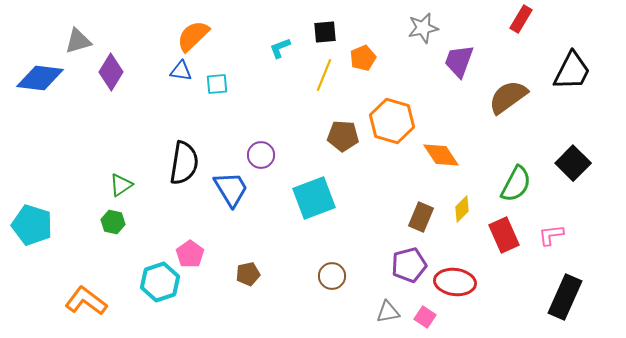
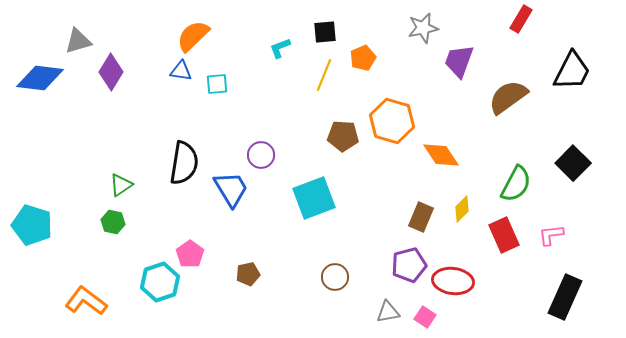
brown circle at (332, 276): moved 3 px right, 1 px down
red ellipse at (455, 282): moved 2 px left, 1 px up
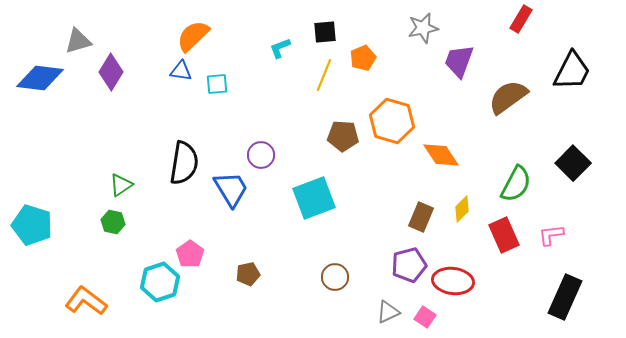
gray triangle at (388, 312): rotated 15 degrees counterclockwise
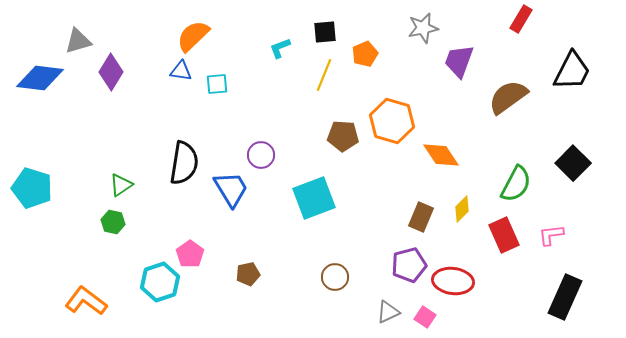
orange pentagon at (363, 58): moved 2 px right, 4 px up
cyan pentagon at (32, 225): moved 37 px up
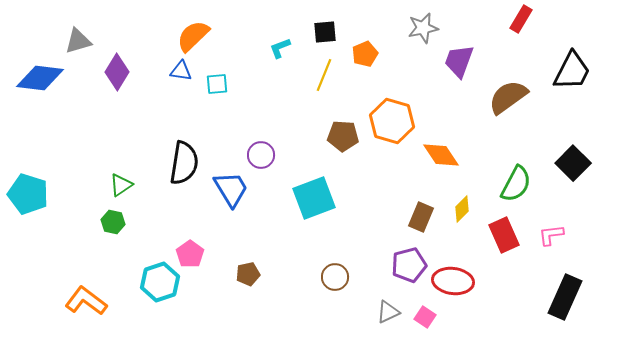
purple diamond at (111, 72): moved 6 px right
cyan pentagon at (32, 188): moved 4 px left, 6 px down
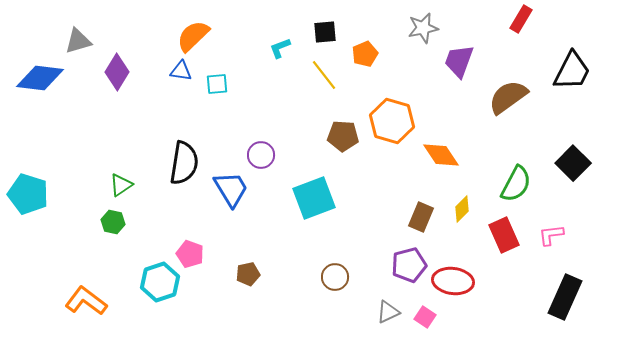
yellow line at (324, 75): rotated 60 degrees counterclockwise
pink pentagon at (190, 254): rotated 16 degrees counterclockwise
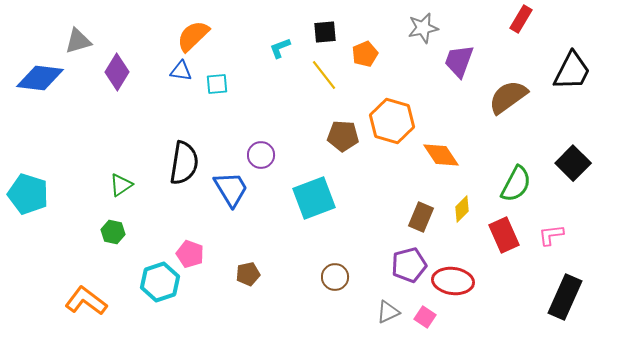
green hexagon at (113, 222): moved 10 px down
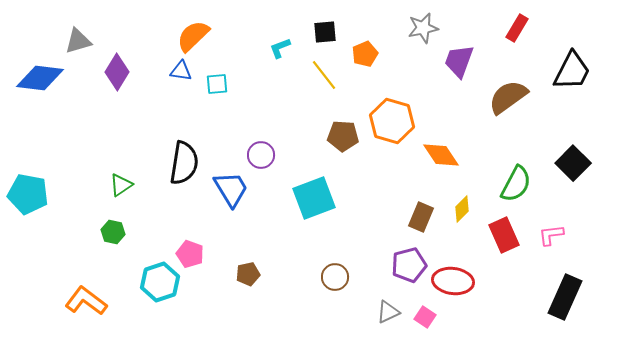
red rectangle at (521, 19): moved 4 px left, 9 px down
cyan pentagon at (28, 194): rotated 6 degrees counterclockwise
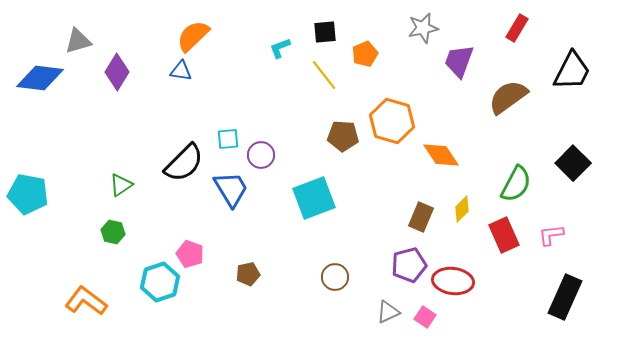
cyan square at (217, 84): moved 11 px right, 55 px down
black semicircle at (184, 163): rotated 36 degrees clockwise
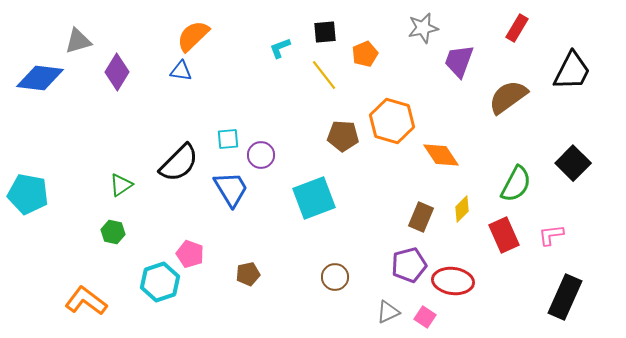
black semicircle at (184, 163): moved 5 px left
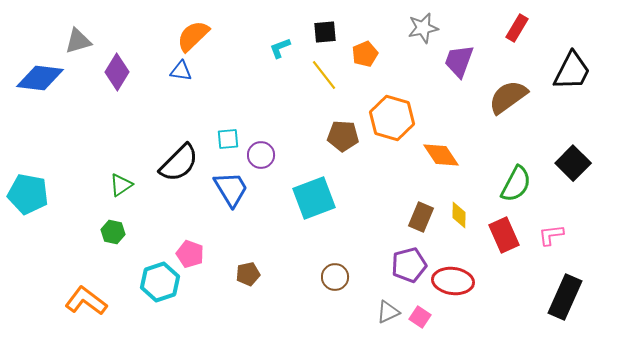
orange hexagon at (392, 121): moved 3 px up
yellow diamond at (462, 209): moved 3 px left, 6 px down; rotated 44 degrees counterclockwise
pink square at (425, 317): moved 5 px left
